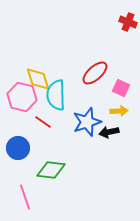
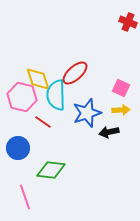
red ellipse: moved 20 px left
yellow arrow: moved 2 px right, 1 px up
blue star: moved 9 px up
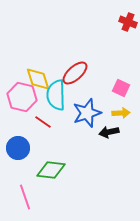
yellow arrow: moved 3 px down
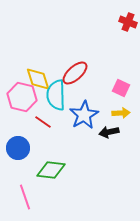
blue star: moved 3 px left, 2 px down; rotated 12 degrees counterclockwise
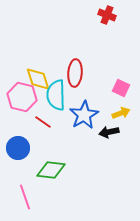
red cross: moved 21 px left, 7 px up
red ellipse: rotated 44 degrees counterclockwise
yellow arrow: rotated 18 degrees counterclockwise
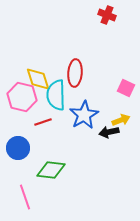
pink square: moved 5 px right
yellow arrow: moved 7 px down
red line: rotated 54 degrees counterclockwise
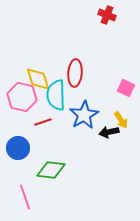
yellow arrow: rotated 78 degrees clockwise
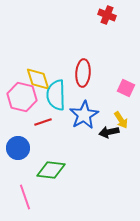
red ellipse: moved 8 px right
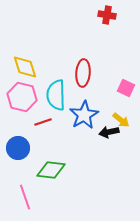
red cross: rotated 12 degrees counterclockwise
yellow diamond: moved 13 px left, 12 px up
yellow arrow: rotated 18 degrees counterclockwise
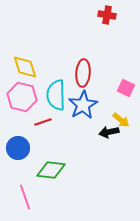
blue star: moved 1 px left, 10 px up
